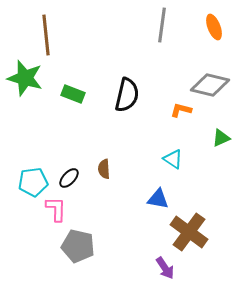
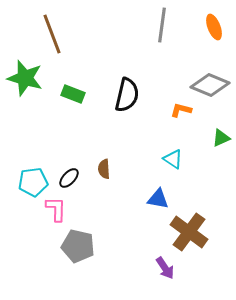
brown line: moved 6 px right, 1 px up; rotated 15 degrees counterclockwise
gray diamond: rotated 9 degrees clockwise
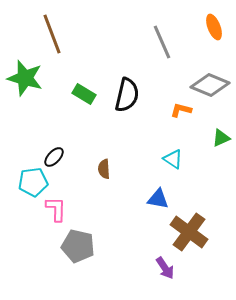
gray line: moved 17 px down; rotated 32 degrees counterclockwise
green rectangle: moved 11 px right; rotated 10 degrees clockwise
black ellipse: moved 15 px left, 21 px up
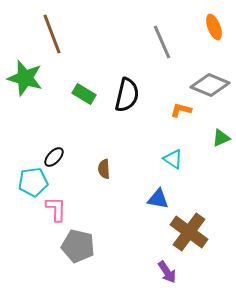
purple arrow: moved 2 px right, 4 px down
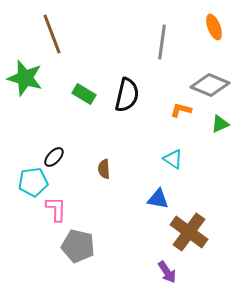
gray line: rotated 32 degrees clockwise
green triangle: moved 1 px left, 14 px up
